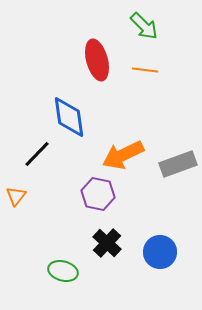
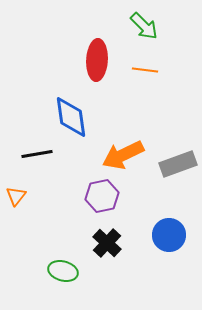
red ellipse: rotated 18 degrees clockwise
blue diamond: moved 2 px right
black line: rotated 36 degrees clockwise
purple hexagon: moved 4 px right, 2 px down; rotated 24 degrees counterclockwise
blue circle: moved 9 px right, 17 px up
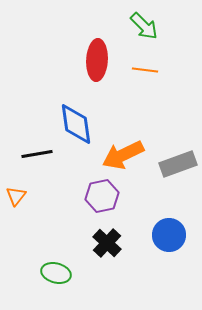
blue diamond: moved 5 px right, 7 px down
green ellipse: moved 7 px left, 2 px down
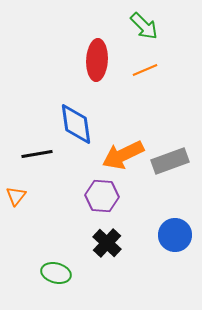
orange line: rotated 30 degrees counterclockwise
gray rectangle: moved 8 px left, 3 px up
purple hexagon: rotated 16 degrees clockwise
blue circle: moved 6 px right
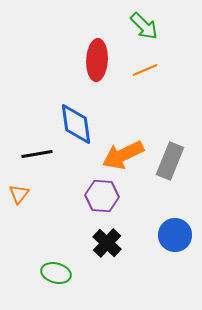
gray rectangle: rotated 48 degrees counterclockwise
orange triangle: moved 3 px right, 2 px up
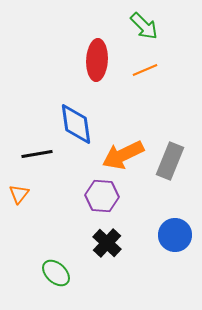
green ellipse: rotated 28 degrees clockwise
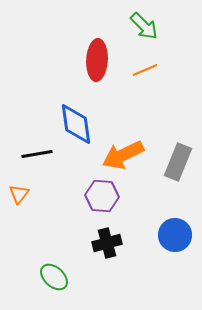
gray rectangle: moved 8 px right, 1 px down
black cross: rotated 32 degrees clockwise
green ellipse: moved 2 px left, 4 px down
